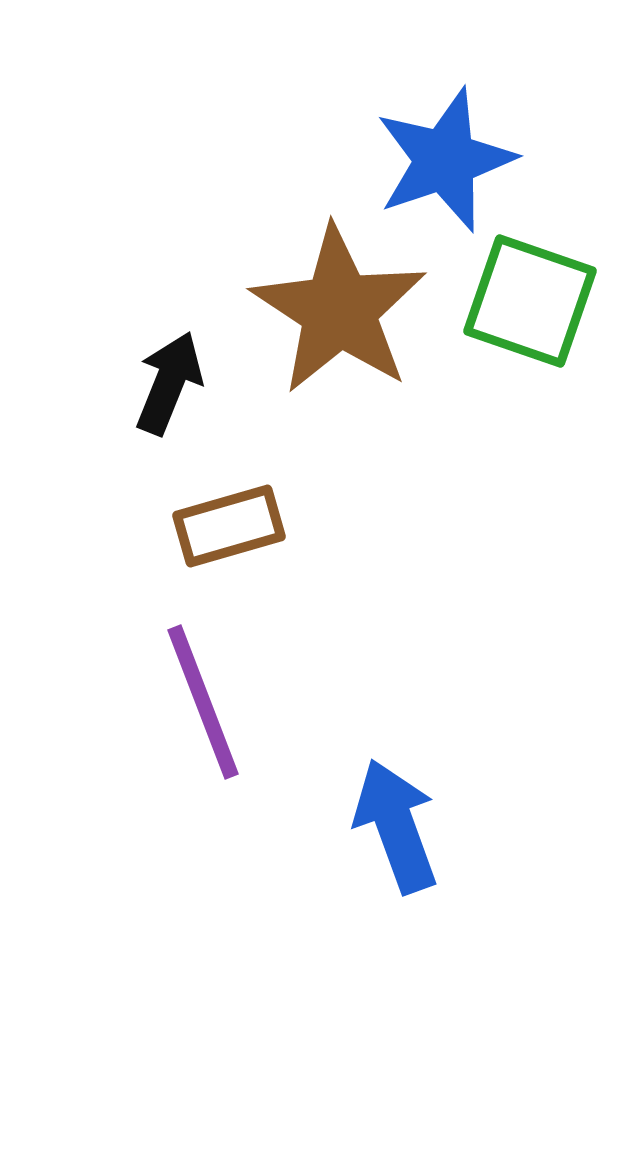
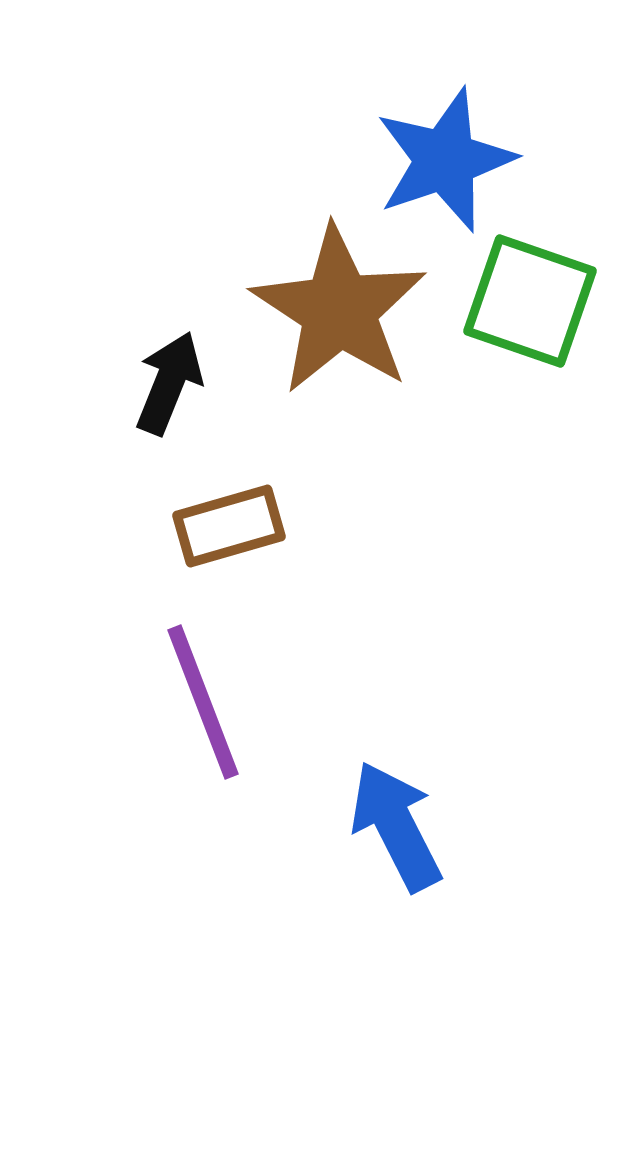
blue arrow: rotated 7 degrees counterclockwise
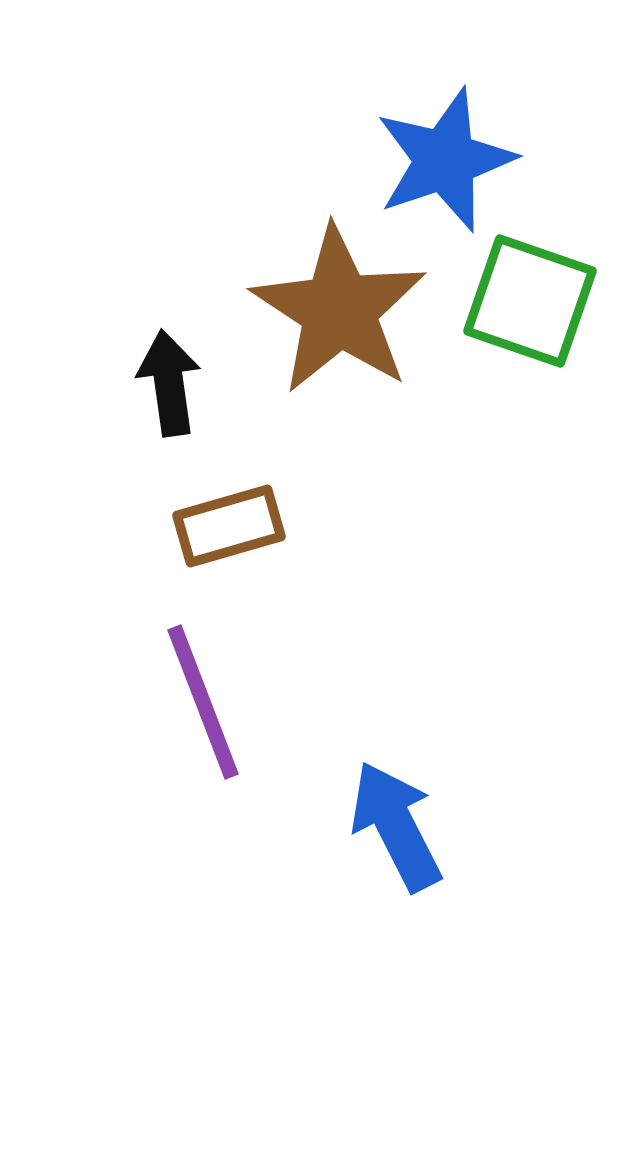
black arrow: rotated 30 degrees counterclockwise
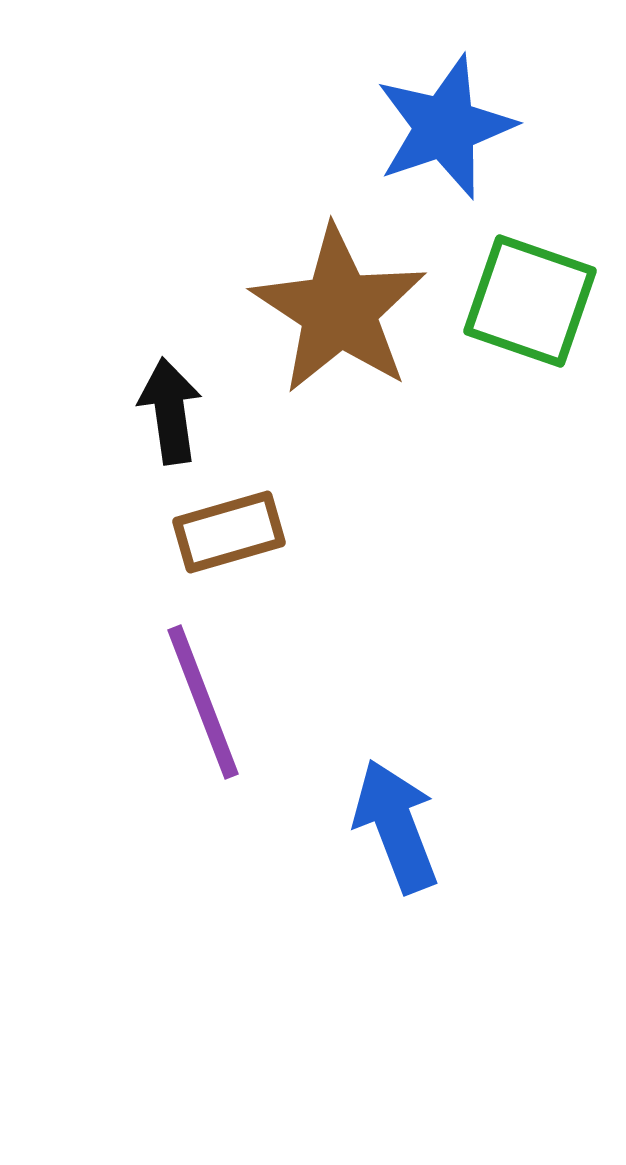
blue star: moved 33 px up
black arrow: moved 1 px right, 28 px down
brown rectangle: moved 6 px down
blue arrow: rotated 6 degrees clockwise
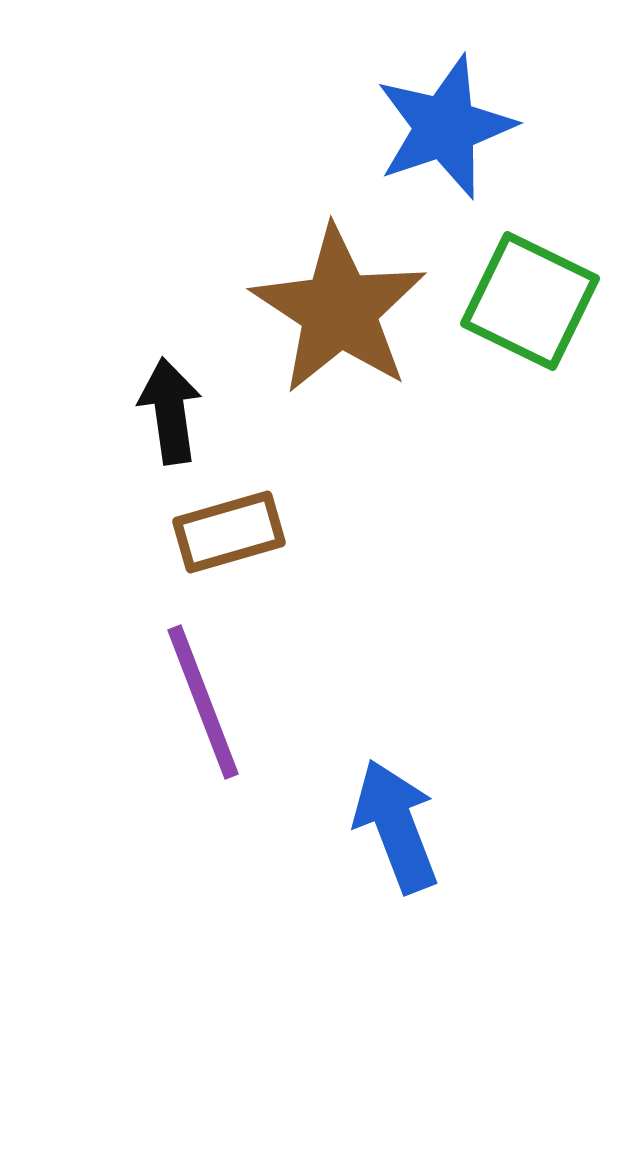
green square: rotated 7 degrees clockwise
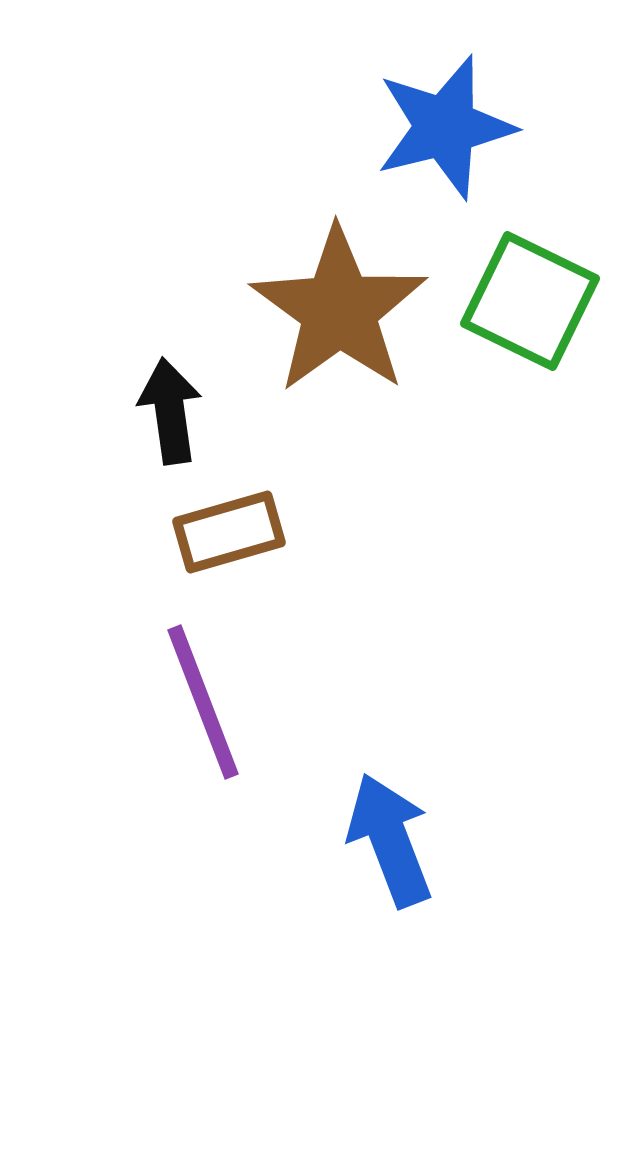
blue star: rotated 5 degrees clockwise
brown star: rotated 3 degrees clockwise
blue arrow: moved 6 px left, 14 px down
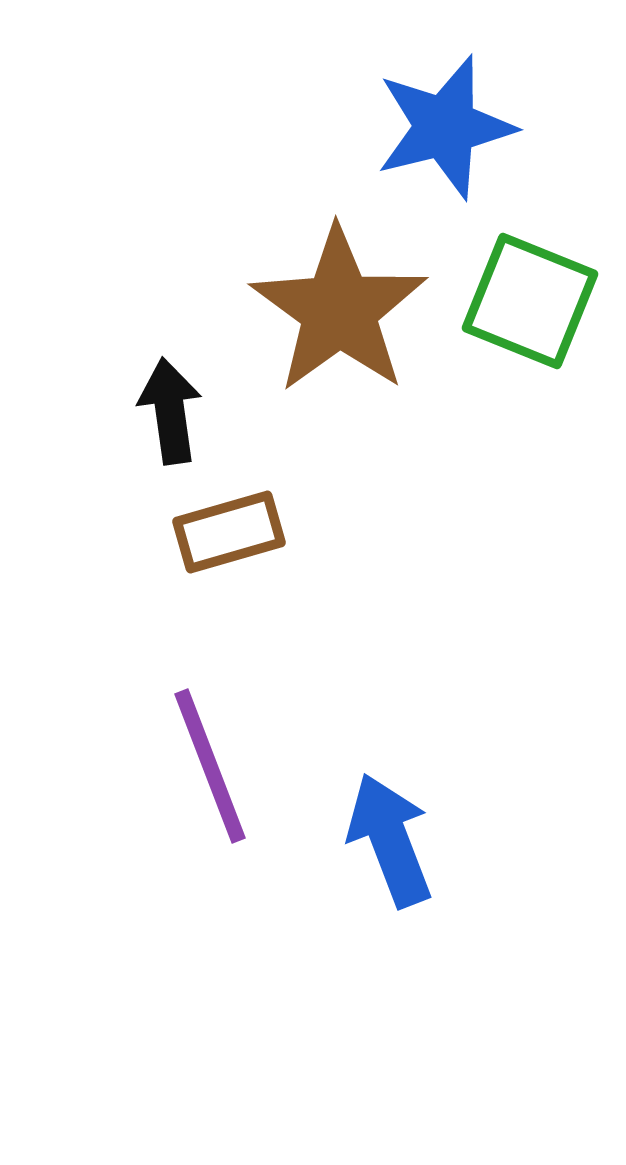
green square: rotated 4 degrees counterclockwise
purple line: moved 7 px right, 64 px down
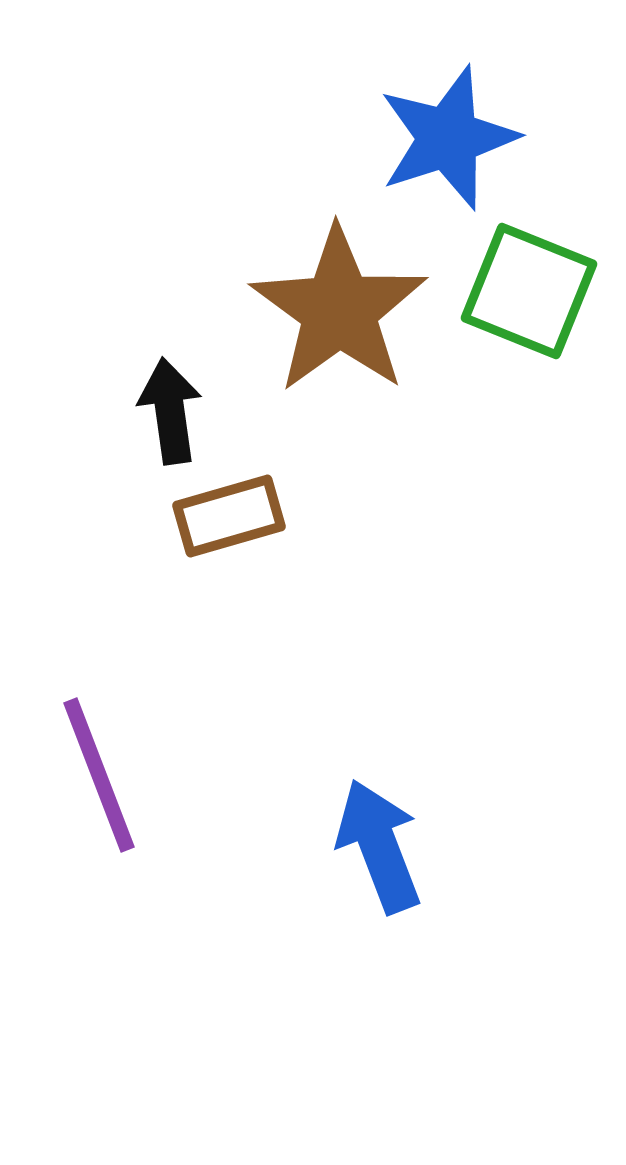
blue star: moved 3 px right, 11 px down; rotated 4 degrees counterclockwise
green square: moved 1 px left, 10 px up
brown rectangle: moved 16 px up
purple line: moved 111 px left, 9 px down
blue arrow: moved 11 px left, 6 px down
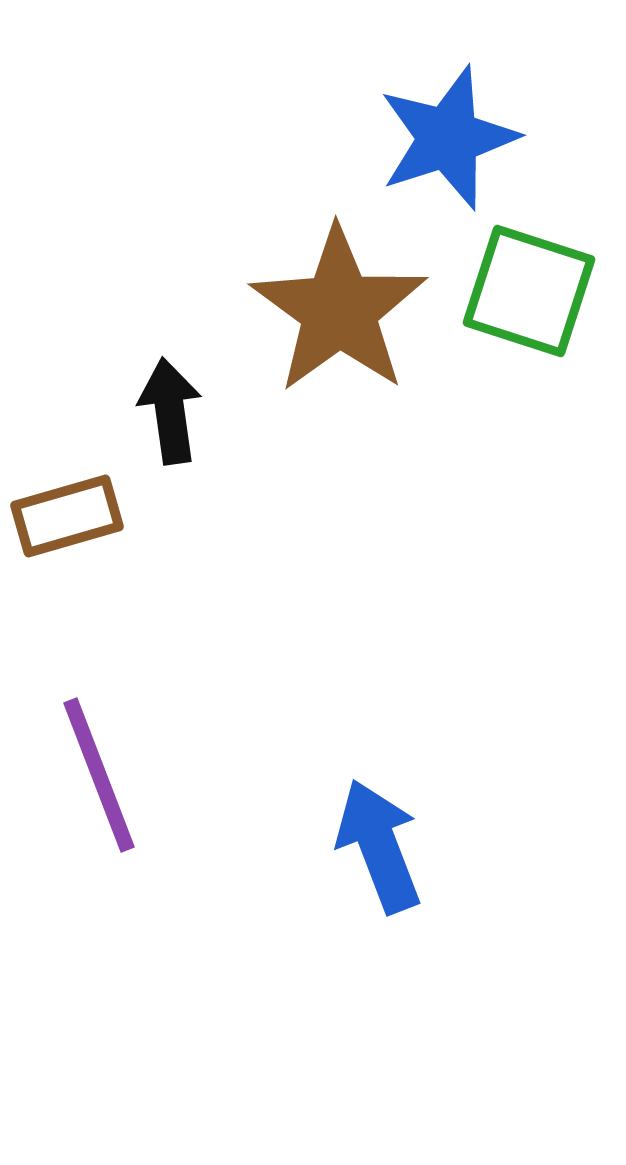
green square: rotated 4 degrees counterclockwise
brown rectangle: moved 162 px left
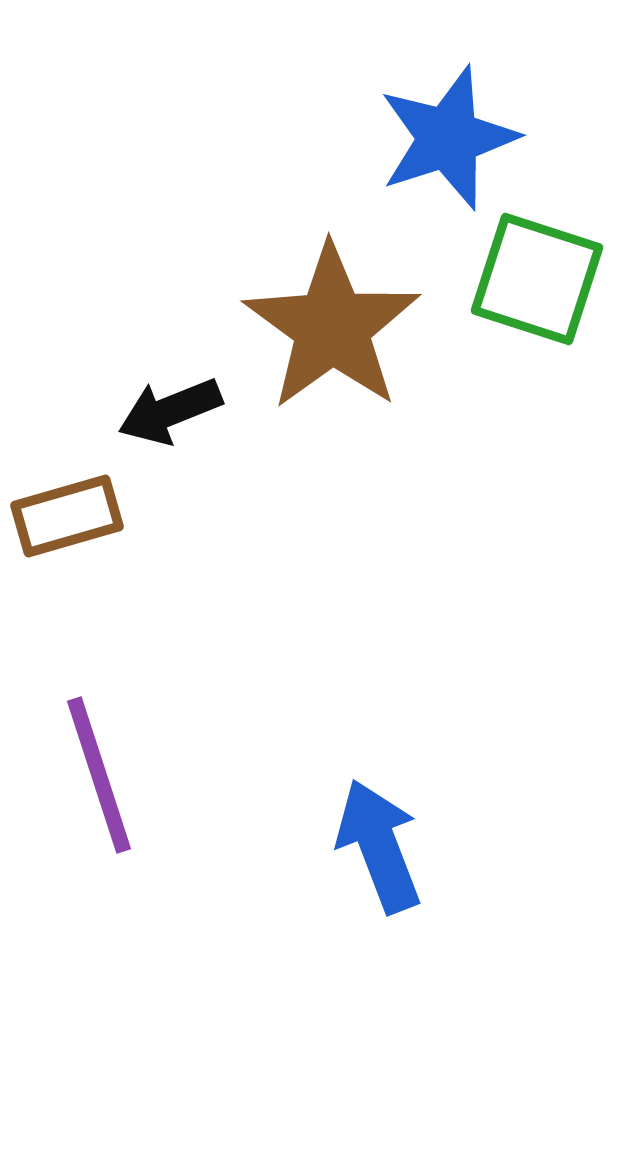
green square: moved 8 px right, 12 px up
brown star: moved 7 px left, 17 px down
black arrow: rotated 104 degrees counterclockwise
purple line: rotated 3 degrees clockwise
